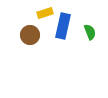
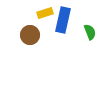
blue rectangle: moved 6 px up
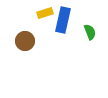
brown circle: moved 5 px left, 6 px down
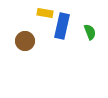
yellow rectangle: rotated 28 degrees clockwise
blue rectangle: moved 1 px left, 6 px down
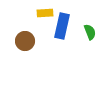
yellow rectangle: rotated 14 degrees counterclockwise
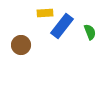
blue rectangle: rotated 25 degrees clockwise
brown circle: moved 4 px left, 4 px down
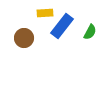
green semicircle: rotated 49 degrees clockwise
brown circle: moved 3 px right, 7 px up
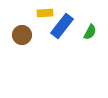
brown circle: moved 2 px left, 3 px up
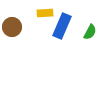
blue rectangle: rotated 15 degrees counterclockwise
brown circle: moved 10 px left, 8 px up
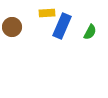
yellow rectangle: moved 2 px right
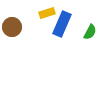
yellow rectangle: rotated 14 degrees counterclockwise
blue rectangle: moved 2 px up
